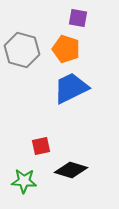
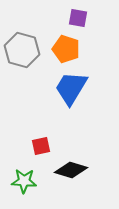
blue trapezoid: rotated 33 degrees counterclockwise
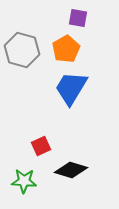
orange pentagon: rotated 24 degrees clockwise
red square: rotated 12 degrees counterclockwise
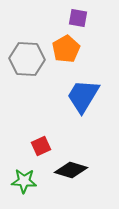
gray hexagon: moved 5 px right, 9 px down; rotated 12 degrees counterclockwise
blue trapezoid: moved 12 px right, 8 px down
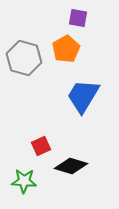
gray hexagon: moved 3 px left, 1 px up; rotated 12 degrees clockwise
black diamond: moved 4 px up
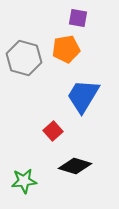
orange pentagon: rotated 20 degrees clockwise
red square: moved 12 px right, 15 px up; rotated 18 degrees counterclockwise
black diamond: moved 4 px right
green star: rotated 10 degrees counterclockwise
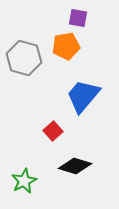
orange pentagon: moved 3 px up
blue trapezoid: rotated 9 degrees clockwise
green star: rotated 20 degrees counterclockwise
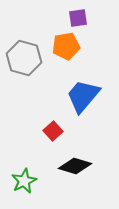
purple square: rotated 18 degrees counterclockwise
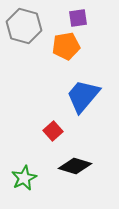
gray hexagon: moved 32 px up
green star: moved 3 px up
